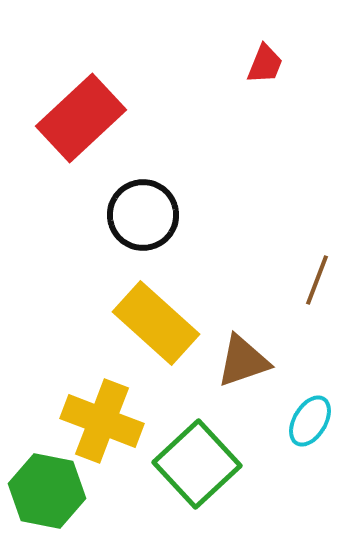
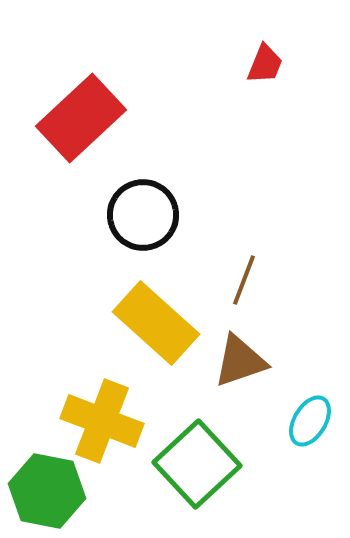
brown line: moved 73 px left
brown triangle: moved 3 px left
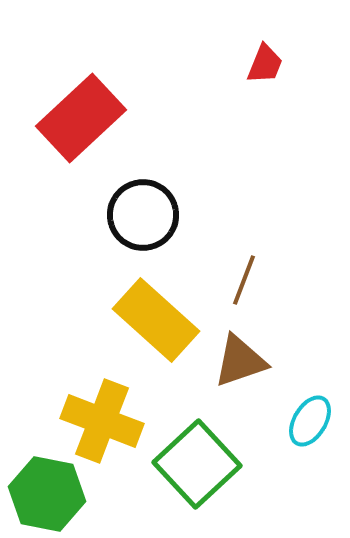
yellow rectangle: moved 3 px up
green hexagon: moved 3 px down
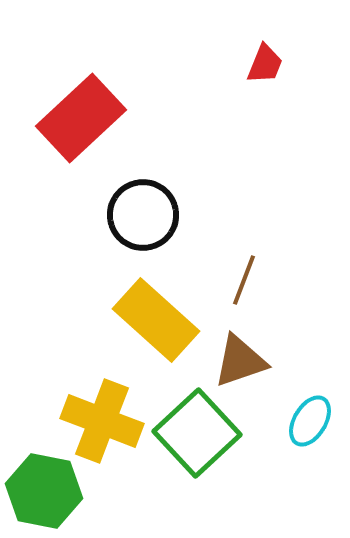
green square: moved 31 px up
green hexagon: moved 3 px left, 3 px up
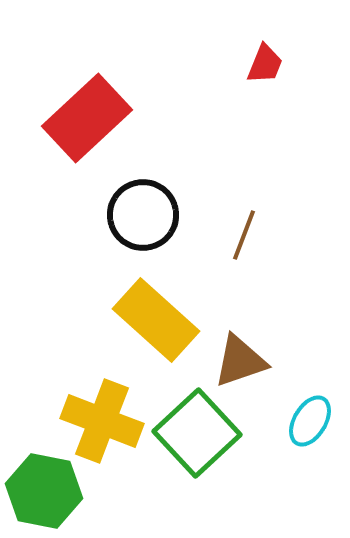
red rectangle: moved 6 px right
brown line: moved 45 px up
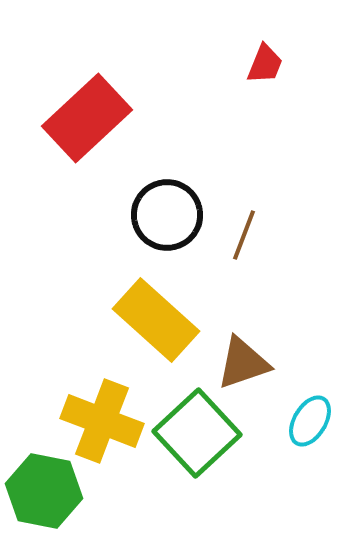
black circle: moved 24 px right
brown triangle: moved 3 px right, 2 px down
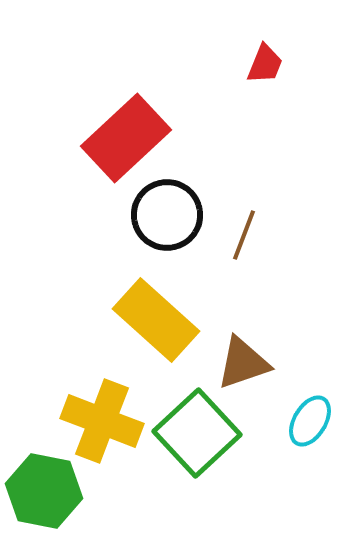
red rectangle: moved 39 px right, 20 px down
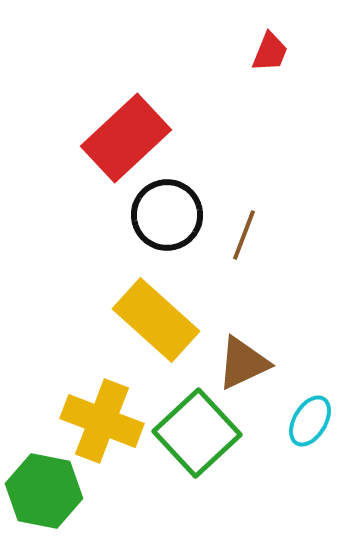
red trapezoid: moved 5 px right, 12 px up
brown triangle: rotated 6 degrees counterclockwise
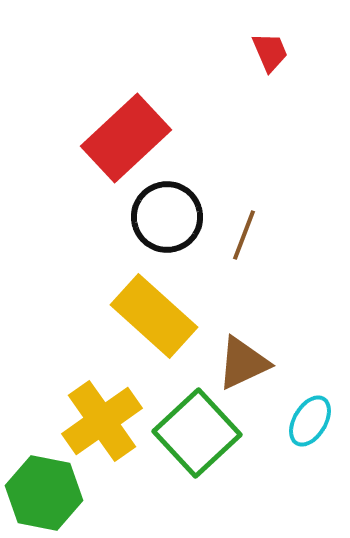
red trapezoid: rotated 45 degrees counterclockwise
black circle: moved 2 px down
yellow rectangle: moved 2 px left, 4 px up
yellow cross: rotated 34 degrees clockwise
green hexagon: moved 2 px down
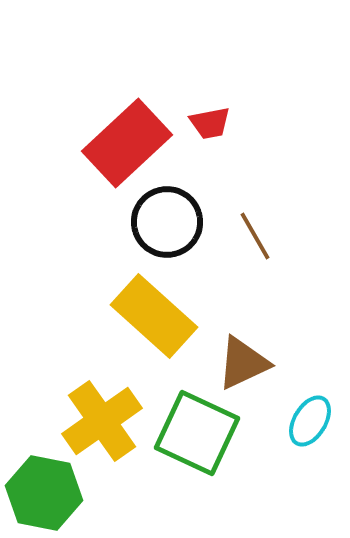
red trapezoid: moved 60 px left, 71 px down; rotated 102 degrees clockwise
red rectangle: moved 1 px right, 5 px down
black circle: moved 5 px down
brown line: moved 11 px right, 1 px down; rotated 51 degrees counterclockwise
green square: rotated 22 degrees counterclockwise
